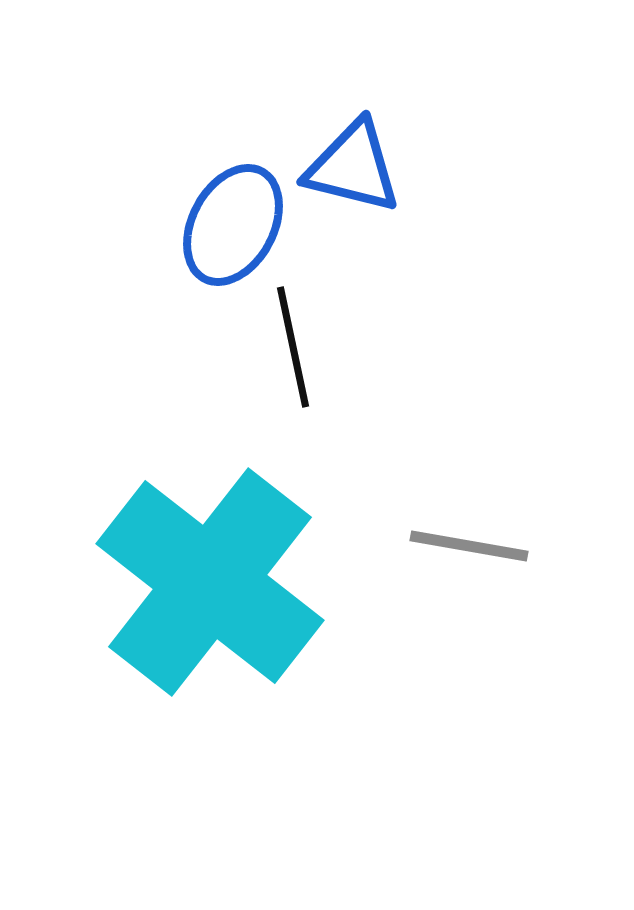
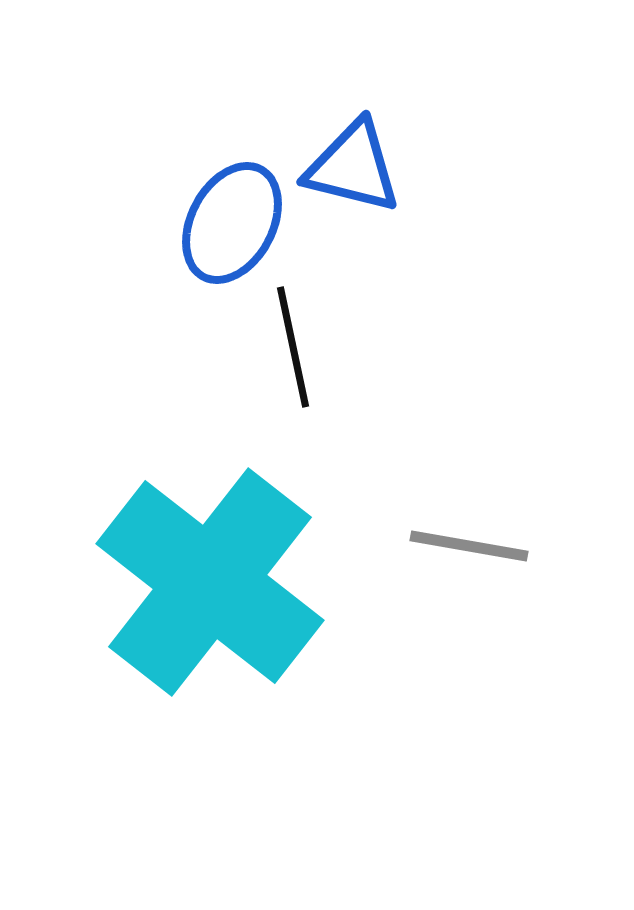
blue ellipse: moved 1 px left, 2 px up
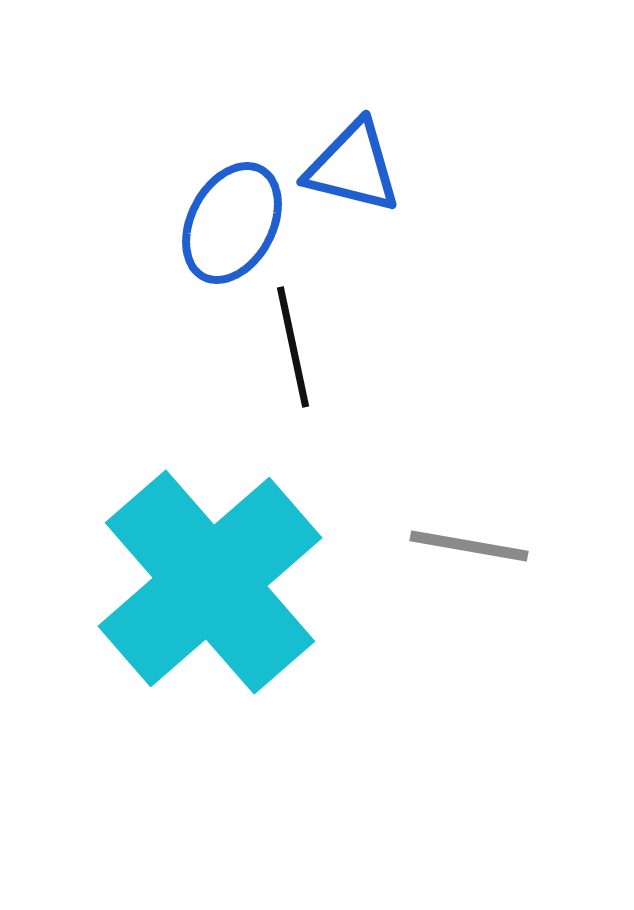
cyan cross: rotated 11 degrees clockwise
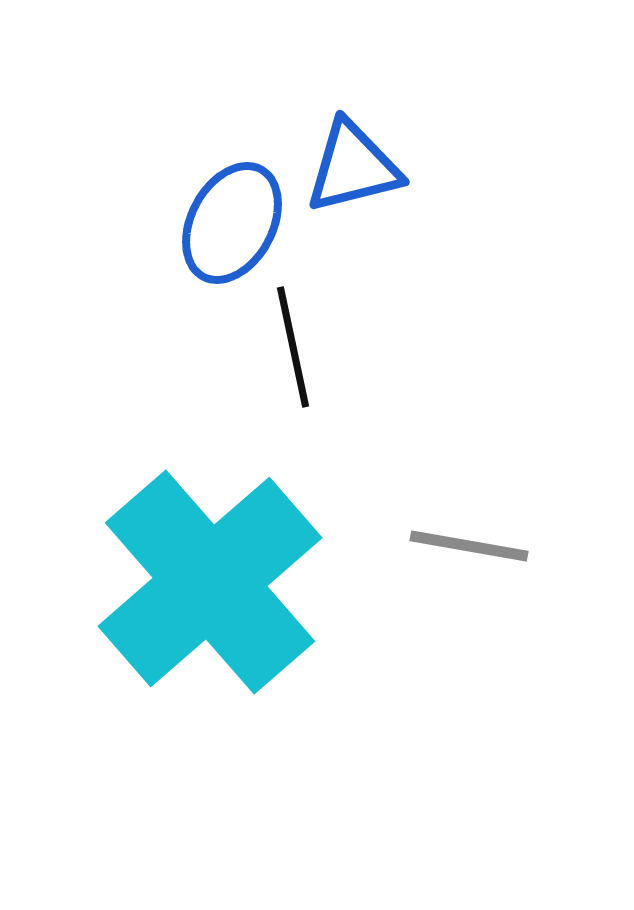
blue triangle: rotated 28 degrees counterclockwise
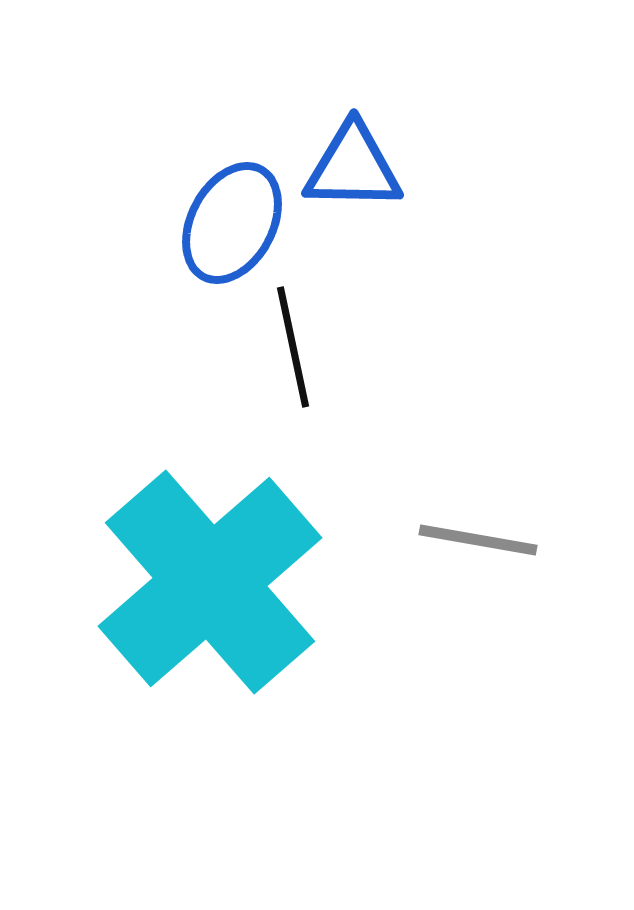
blue triangle: rotated 15 degrees clockwise
gray line: moved 9 px right, 6 px up
